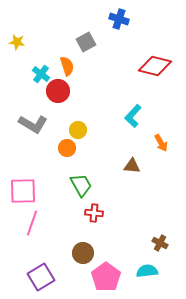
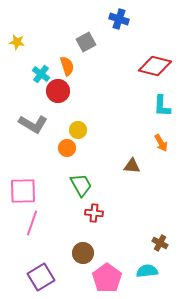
cyan L-shape: moved 29 px right, 10 px up; rotated 40 degrees counterclockwise
pink pentagon: moved 1 px right, 1 px down
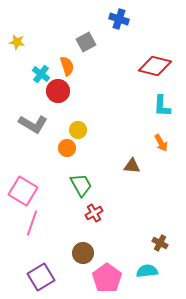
pink square: rotated 32 degrees clockwise
red cross: rotated 36 degrees counterclockwise
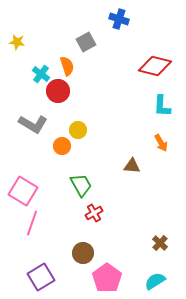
orange circle: moved 5 px left, 2 px up
brown cross: rotated 14 degrees clockwise
cyan semicircle: moved 8 px right, 10 px down; rotated 25 degrees counterclockwise
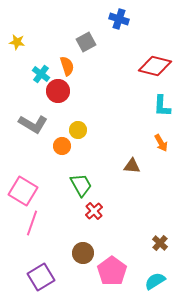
red cross: moved 2 px up; rotated 12 degrees counterclockwise
pink pentagon: moved 5 px right, 7 px up
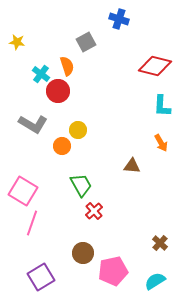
pink pentagon: moved 1 px right; rotated 24 degrees clockwise
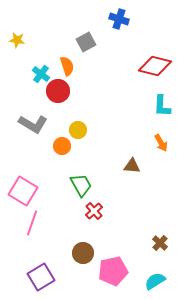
yellow star: moved 2 px up
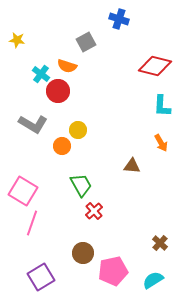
orange semicircle: rotated 126 degrees clockwise
cyan semicircle: moved 2 px left, 1 px up
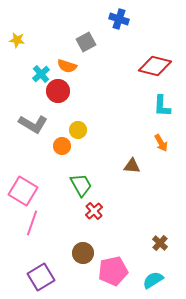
cyan cross: rotated 12 degrees clockwise
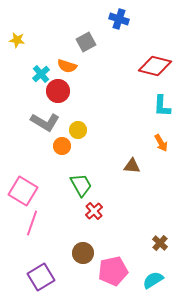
gray L-shape: moved 12 px right, 2 px up
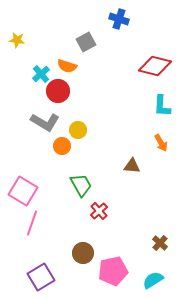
red cross: moved 5 px right
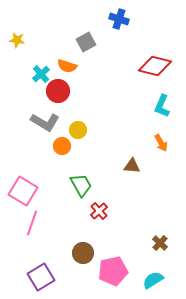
cyan L-shape: rotated 20 degrees clockwise
